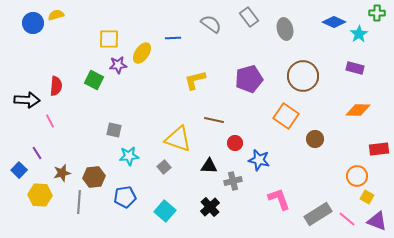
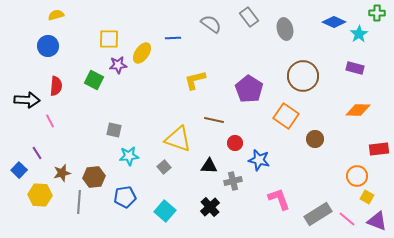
blue circle at (33, 23): moved 15 px right, 23 px down
purple pentagon at (249, 79): moved 10 px down; rotated 24 degrees counterclockwise
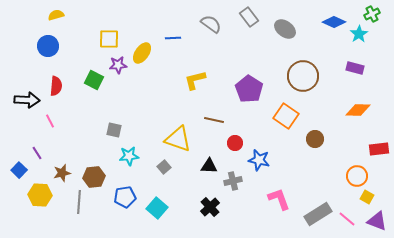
green cross at (377, 13): moved 5 px left, 1 px down; rotated 28 degrees counterclockwise
gray ellipse at (285, 29): rotated 40 degrees counterclockwise
cyan square at (165, 211): moved 8 px left, 3 px up
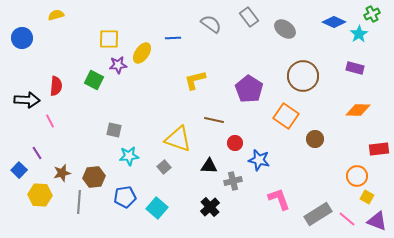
blue circle at (48, 46): moved 26 px left, 8 px up
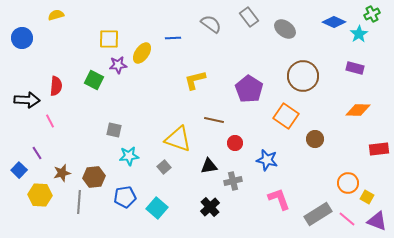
blue star at (259, 160): moved 8 px right
black triangle at (209, 166): rotated 12 degrees counterclockwise
orange circle at (357, 176): moved 9 px left, 7 px down
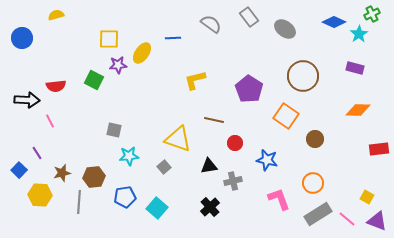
red semicircle at (56, 86): rotated 78 degrees clockwise
orange circle at (348, 183): moved 35 px left
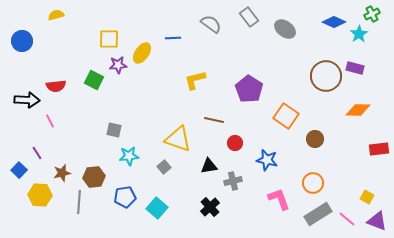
blue circle at (22, 38): moved 3 px down
brown circle at (303, 76): moved 23 px right
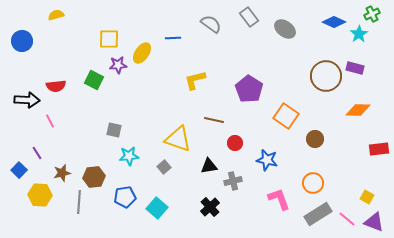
purple triangle at (377, 221): moved 3 px left, 1 px down
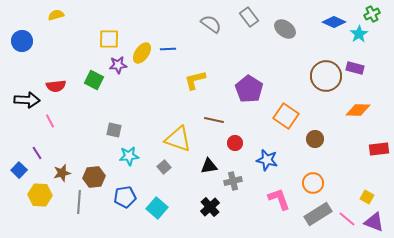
blue line at (173, 38): moved 5 px left, 11 px down
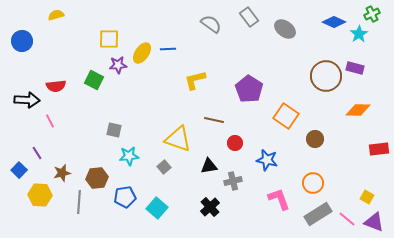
brown hexagon at (94, 177): moved 3 px right, 1 px down
